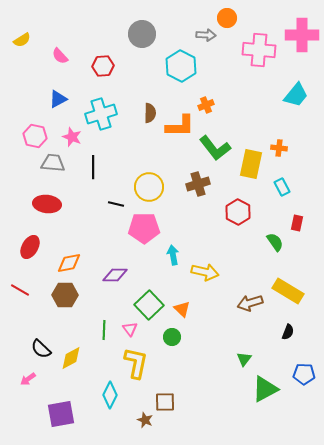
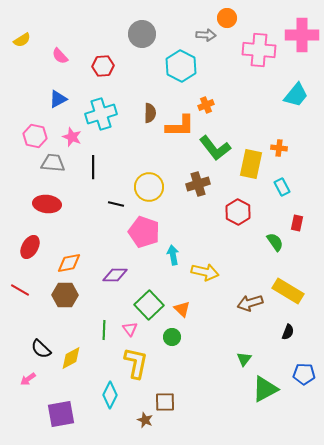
pink pentagon at (144, 228): moved 4 px down; rotated 20 degrees clockwise
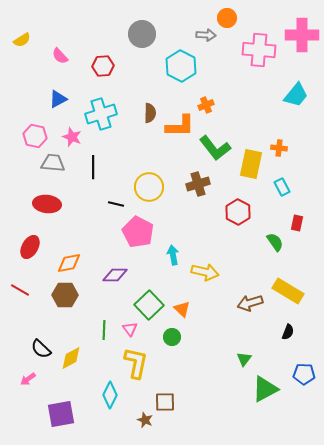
pink pentagon at (144, 232): moved 6 px left; rotated 8 degrees clockwise
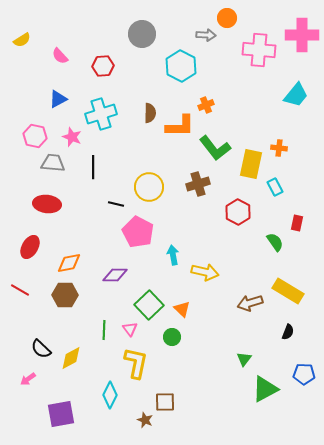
cyan rectangle at (282, 187): moved 7 px left
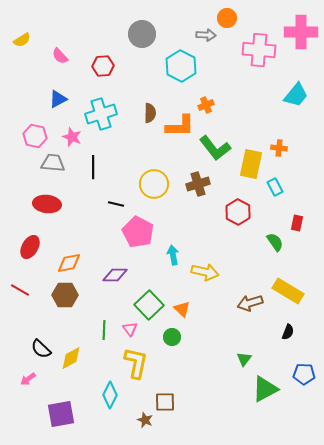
pink cross at (302, 35): moved 1 px left, 3 px up
yellow circle at (149, 187): moved 5 px right, 3 px up
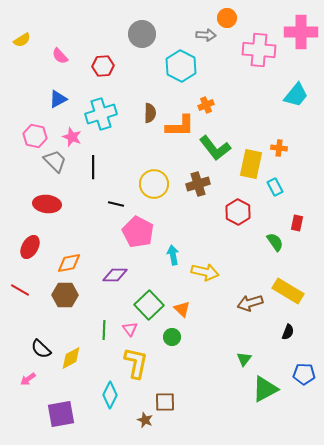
gray trapezoid at (53, 163): moved 2 px right, 2 px up; rotated 40 degrees clockwise
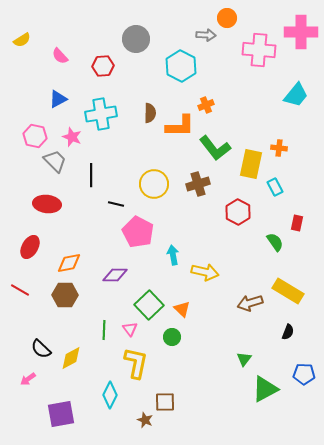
gray circle at (142, 34): moved 6 px left, 5 px down
cyan cross at (101, 114): rotated 8 degrees clockwise
black line at (93, 167): moved 2 px left, 8 px down
